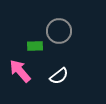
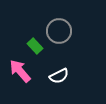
green rectangle: rotated 49 degrees clockwise
white semicircle: rotated 12 degrees clockwise
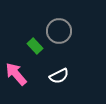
pink arrow: moved 4 px left, 3 px down
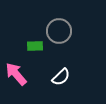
green rectangle: rotated 49 degrees counterclockwise
white semicircle: moved 2 px right, 1 px down; rotated 18 degrees counterclockwise
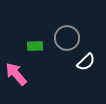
gray circle: moved 8 px right, 7 px down
white semicircle: moved 25 px right, 15 px up
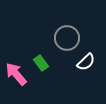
green rectangle: moved 6 px right, 17 px down; rotated 56 degrees clockwise
